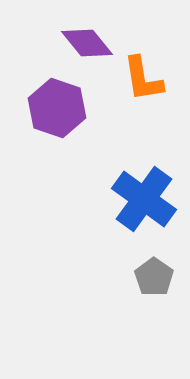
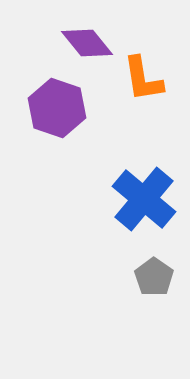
blue cross: rotated 4 degrees clockwise
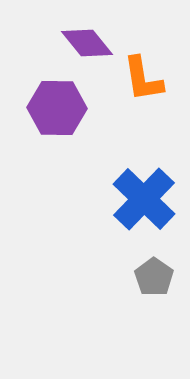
purple hexagon: rotated 18 degrees counterclockwise
blue cross: rotated 4 degrees clockwise
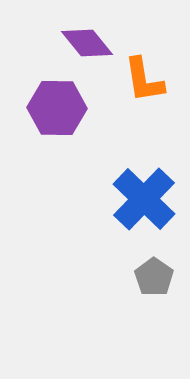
orange L-shape: moved 1 px right, 1 px down
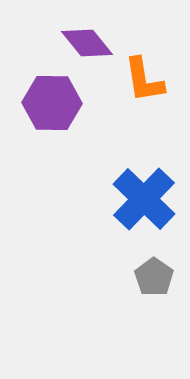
purple hexagon: moved 5 px left, 5 px up
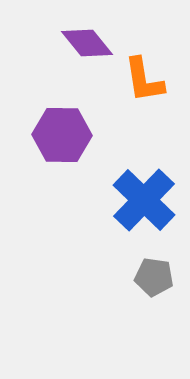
purple hexagon: moved 10 px right, 32 px down
blue cross: moved 1 px down
gray pentagon: rotated 27 degrees counterclockwise
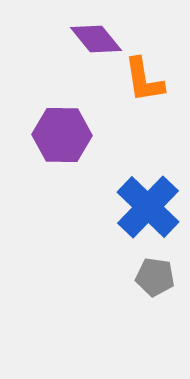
purple diamond: moved 9 px right, 4 px up
blue cross: moved 4 px right, 7 px down
gray pentagon: moved 1 px right
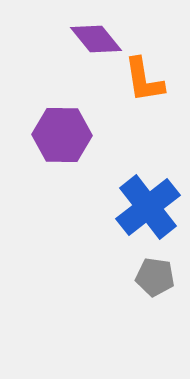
blue cross: rotated 8 degrees clockwise
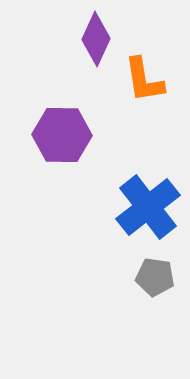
purple diamond: rotated 64 degrees clockwise
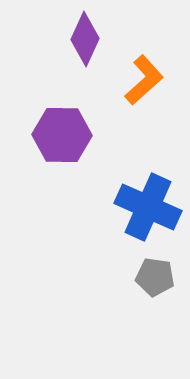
purple diamond: moved 11 px left
orange L-shape: rotated 123 degrees counterclockwise
blue cross: rotated 28 degrees counterclockwise
